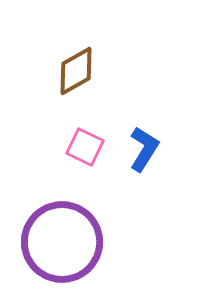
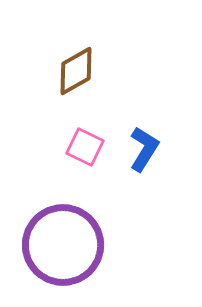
purple circle: moved 1 px right, 3 px down
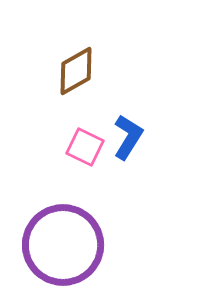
blue L-shape: moved 16 px left, 12 px up
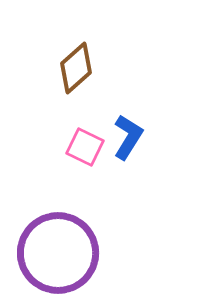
brown diamond: moved 3 px up; rotated 12 degrees counterclockwise
purple circle: moved 5 px left, 8 px down
